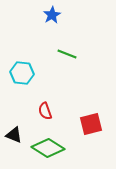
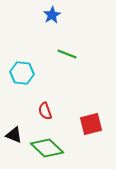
green diamond: moved 1 px left; rotated 12 degrees clockwise
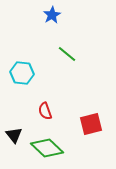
green line: rotated 18 degrees clockwise
black triangle: rotated 30 degrees clockwise
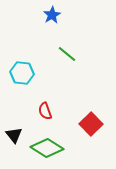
red square: rotated 30 degrees counterclockwise
green diamond: rotated 12 degrees counterclockwise
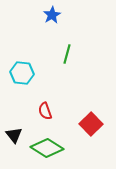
green line: rotated 66 degrees clockwise
